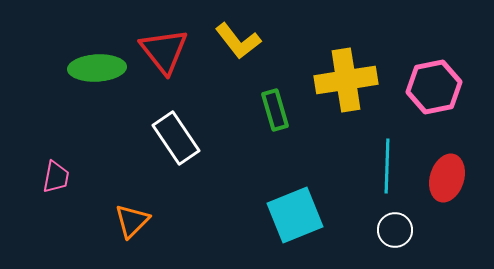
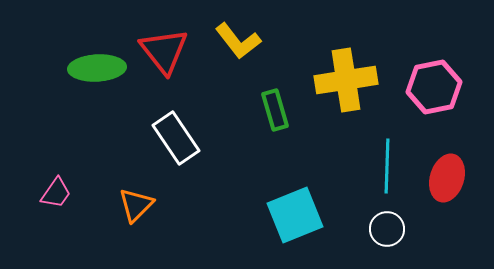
pink trapezoid: moved 16 px down; rotated 24 degrees clockwise
orange triangle: moved 4 px right, 16 px up
white circle: moved 8 px left, 1 px up
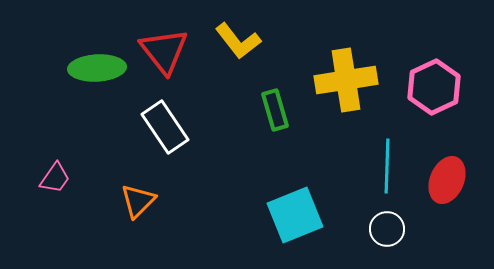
pink hexagon: rotated 14 degrees counterclockwise
white rectangle: moved 11 px left, 11 px up
red ellipse: moved 2 px down; rotated 6 degrees clockwise
pink trapezoid: moved 1 px left, 15 px up
orange triangle: moved 2 px right, 4 px up
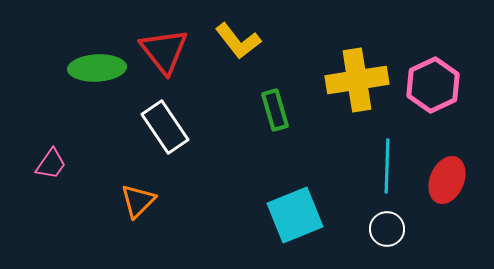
yellow cross: moved 11 px right
pink hexagon: moved 1 px left, 2 px up
pink trapezoid: moved 4 px left, 14 px up
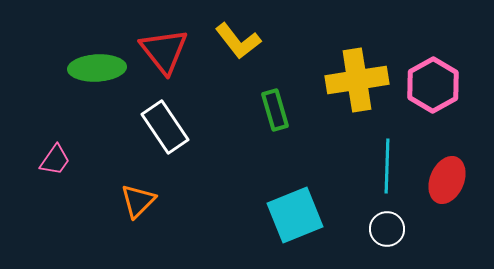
pink hexagon: rotated 4 degrees counterclockwise
pink trapezoid: moved 4 px right, 4 px up
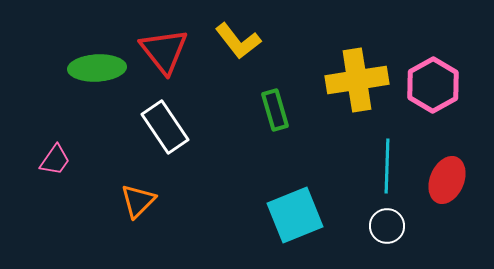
white circle: moved 3 px up
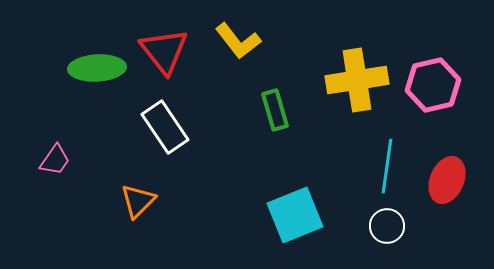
pink hexagon: rotated 16 degrees clockwise
cyan line: rotated 6 degrees clockwise
